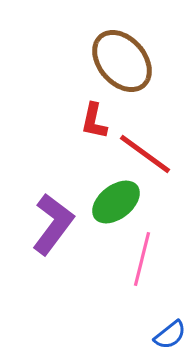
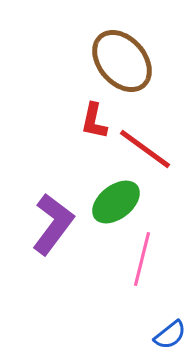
red line: moved 5 px up
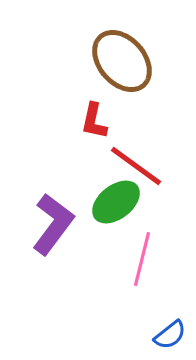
red line: moved 9 px left, 17 px down
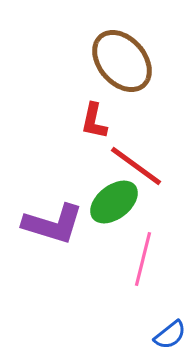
green ellipse: moved 2 px left
purple L-shape: rotated 70 degrees clockwise
pink line: moved 1 px right
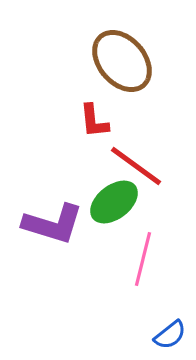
red L-shape: rotated 18 degrees counterclockwise
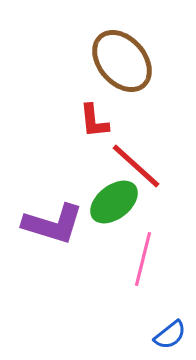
red line: rotated 6 degrees clockwise
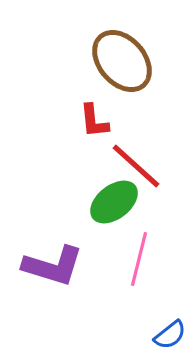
purple L-shape: moved 42 px down
pink line: moved 4 px left
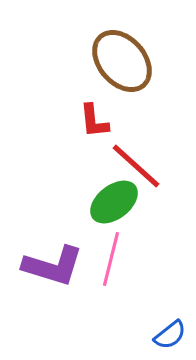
pink line: moved 28 px left
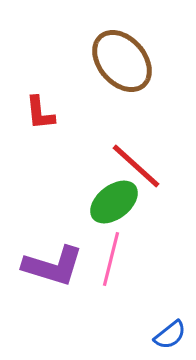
red L-shape: moved 54 px left, 8 px up
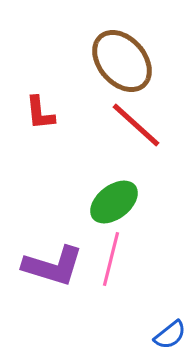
red line: moved 41 px up
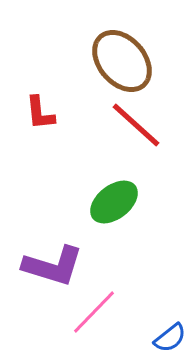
pink line: moved 17 px left, 53 px down; rotated 30 degrees clockwise
blue semicircle: moved 3 px down
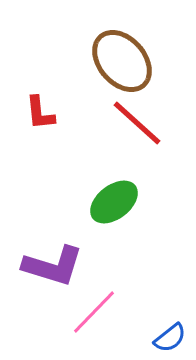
red line: moved 1 px right, 2 px up
